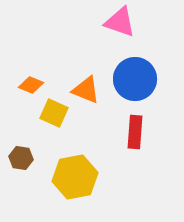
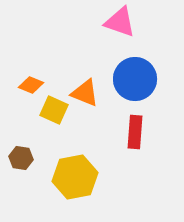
orange triangle: moved 1 px left, 3 px down
yellow square: moved 3 px up
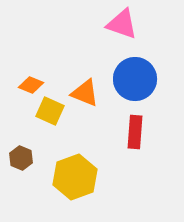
pink triangle: moved 2 px right, 2 px down
yellow square: moved 4 px left, 1 px down
brown hexagon: rotated 15 degrees clockwise
yellow hexagon: rotated 9 degrees counterclockwise
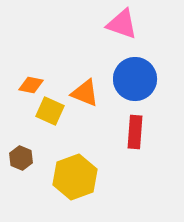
orange diamond: rotated 10 degrees counterclockwise
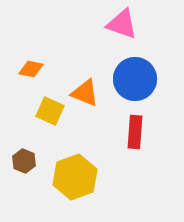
orange diamond: moved 16 px up
brown hexagon: moved 3 px right, 3 px down
